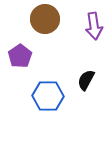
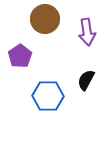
purple arrow: moved 7 px left, 6 px down
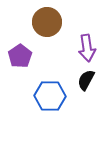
brown circle: moved 2 px right, 3 px down
purple arrow: moved 16 px down
blue hexagon: moved 2 px right
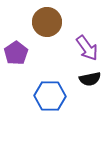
purple arrow: rotated 28 degrees counterclockwise
purple pentagon: moved 4 px left, 3 px up
black semicircle: moved 4 px right, 1 px up; rotated 130 degrees counterclockwise
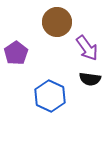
brown circle: moved 10 px right
black semicircle: rotated 20 degrees clockwise
blue hexagon: rotated 24 degrees clockwise
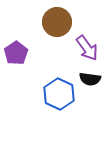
blue hexagon: moved 9 px right, 2 px up
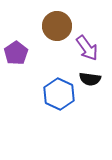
brown circle: moved 4 px down
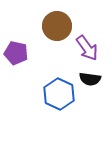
purple pentagon: rotated 25 degrees counterclockwise
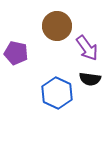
blue hexagon: moved 2 px left, 1 px up
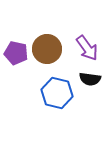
brown circle: moved 10 px left, 23 px down
blue hexagon: rotated 12 degrees counterclockwise
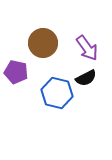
brown circle: moved 4 px left, 6 px up
purple pentagon: moved 19 px down
black semicircle: moved 4 px left, 1 px up; rotated 35 degrees counterclockwise
